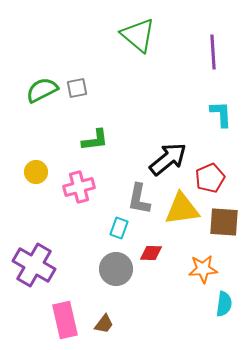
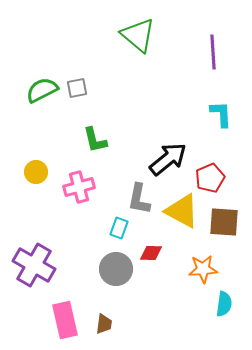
green L-shape: rotated 84 degrees clockwise
yellow triangle: moved 2 px down; rotated 36 degrees clockwise
brown trapezoid: rotated 30 degrees counterclockwise
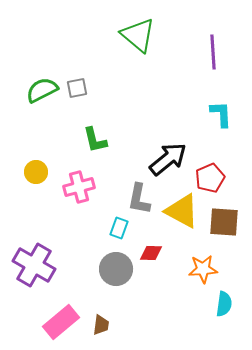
pink rectangle: moved 4 px left, 2 px down; rotated 63 degrees clockwise
brown trapezoid: moved 3 px left, 1 px down
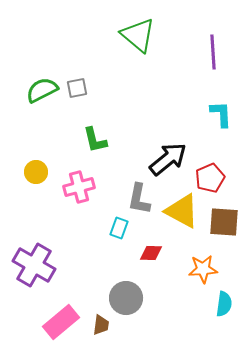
gray circle: moved 10 px right, 29 px down
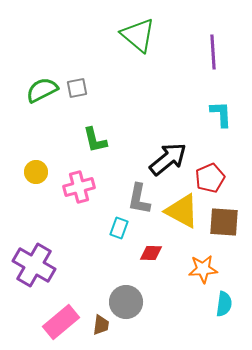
gray circle: moved 4 px down
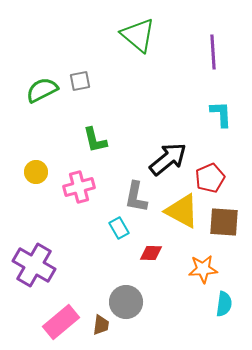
gray square: moved 3 px right, 7 px up
gray L-shape: moved 3 px left, 2 px up
cyan rectangle: rotated 50 degrees counterclockwise
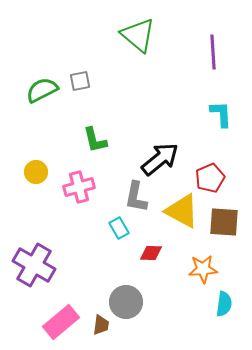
black arrow: moved 8 px left
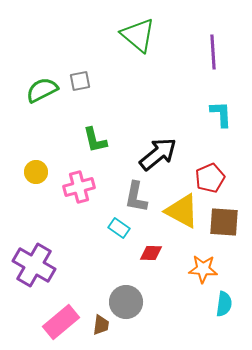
black arrow: moved 2 px left, 5 px up
cyan rectangle: rotated 25 degrees counterclockwise
orange star: rotated 8 degrees clockwise
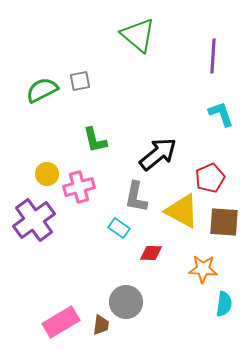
purple line: moved 4 px down; rotated 8 degrees clockwise
cyan L-shape: rotated 16 degrees counterclockwise
yellow circle: moved 11 px right, 2 px down
purple cross: moved 45 px up; rotated 24 degrees clockwise
pink rectangle: rotated 9 degrees clockwise
